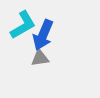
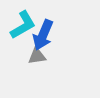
gray triangle: moved 3 px left, 2 px up
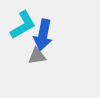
blue arrow: rotated 12 degrees counterclockwise
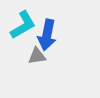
blue arrow: moved 4 px right
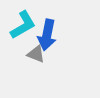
gray triangle: moved 1 px left, 2 px up; rotated 30 degrees clockwise
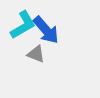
blue arrow: moved 1 px left, 5 px up; rotated 52 degrees counterclockwise
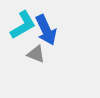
blue arrow: rotated 16 degrees clockwise
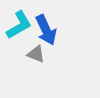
cyan L-shape: moved 4 px left
